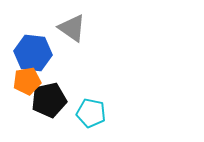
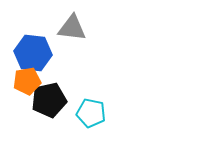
gray triangle: rotated 28 degrees counterclockwise
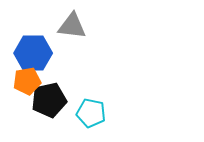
gray triangle: moved 2 px up
blue hexagon: rotated 6 degrees counterclockwise
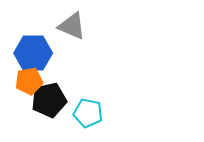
gray triangle: rotated 16 degrees clockwise
orange pentagon: moved 2 px right
cyan pentagon: moved 3 px left
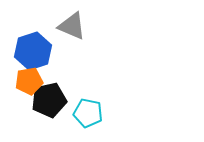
blue hexagon: moved 2 px up; rotated 18 degrees counterclockwise
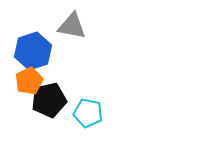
gray triangle: rotated 12 degrees counterclockwise
orange pentagon: rotated 16 degrees counterclockwise
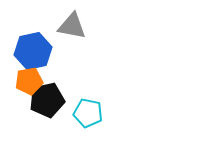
blue hexagon: rotated 6 degrees clockwise
orange pentagon: rotated 16 degrees clockwise
black pentagon: moved 2 px left
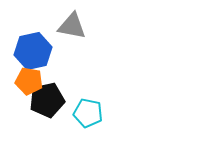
orange pentagon: rotated 20 degrees clockwise
